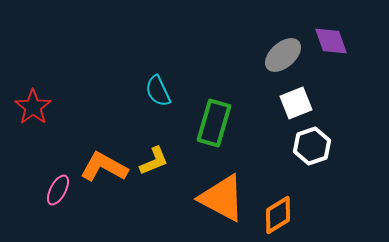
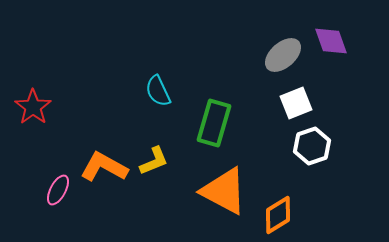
orange triangle: moved 2 px right, 7 px up
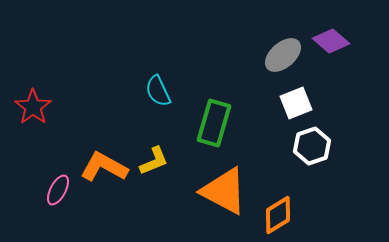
purple diamond: rotated 30 degrees counterclockwise
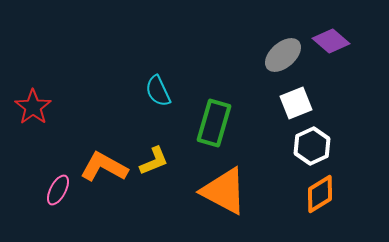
white hexagon: rotated 6 degrees counterclockwise
orange diamond: moved 42 px right, 21 px up
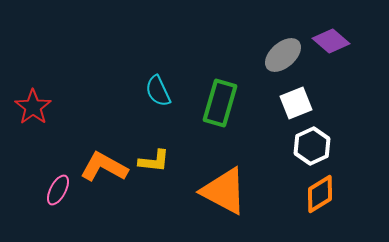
green rectangle: moved 6 px right, 20 px up
yellow L-shape: rotated 28 degrees clockwise
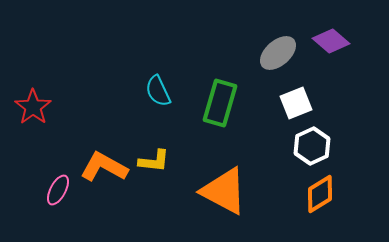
gray ellipse: moved 5 px left, 2 px up
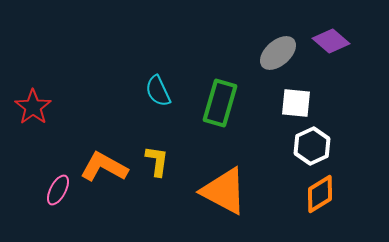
white square: rotated 28 degrees clockwise
yellow L-shape: moved 3 px right; rotated 88 degrees counterclockwise
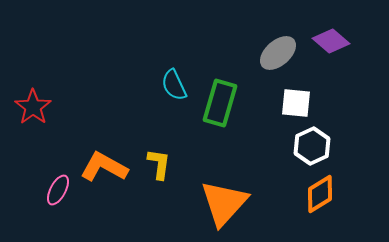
cyan semicircle: moved 16 px right, 6 px up
yellow L-shape: moved 2 px right, 3 px down
orange triangle: moved 12 px down; rotated 44 degrees clockwise
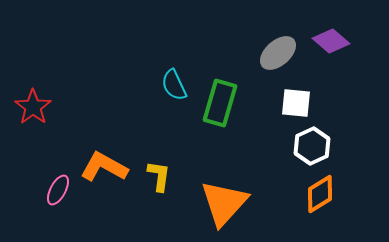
yellow L-shape: moved 12 px down
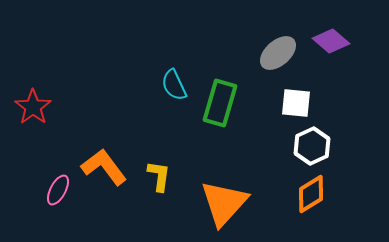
orange L-shape: rotated 24 degrees clockwise
orange diamond: moved 9 px left
